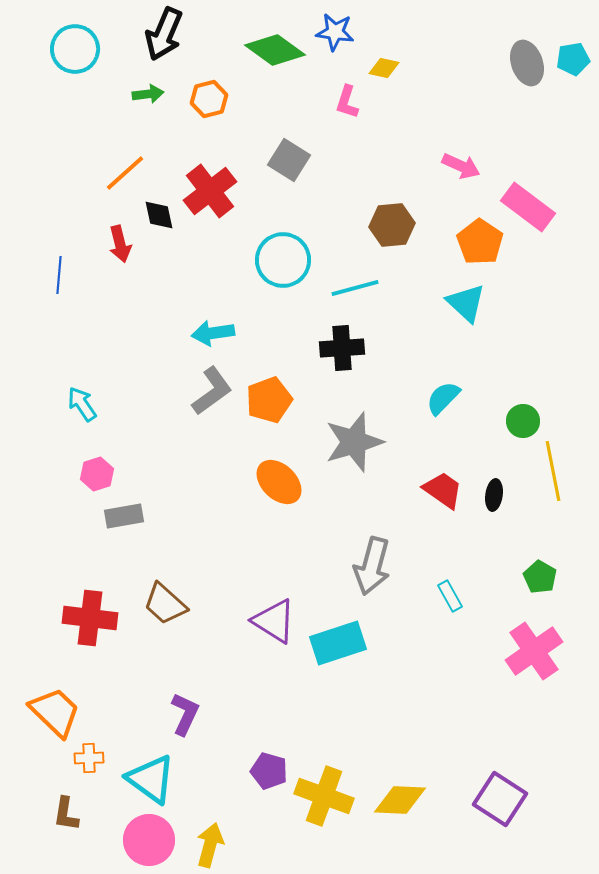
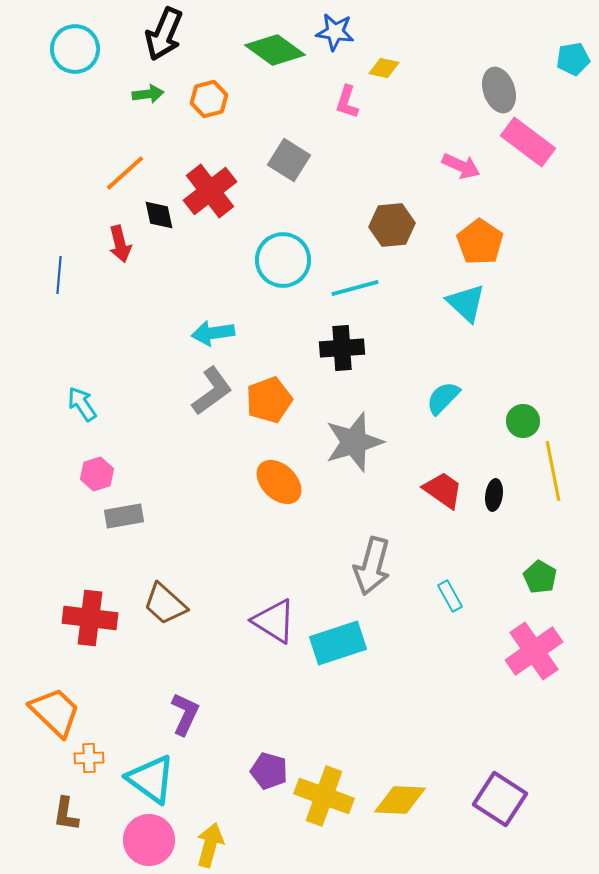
gray ellipse at (527, 63): moved 28 px left, 27 px down
pink rectangle at (528, 207): moved 65 px up
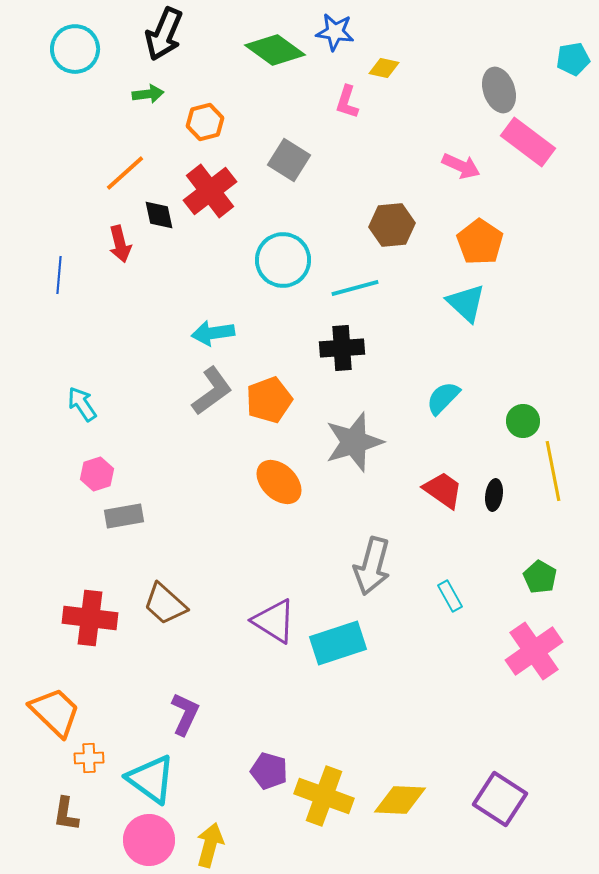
orange hexagon at (209, 99): moved 4 px left, 23 px down
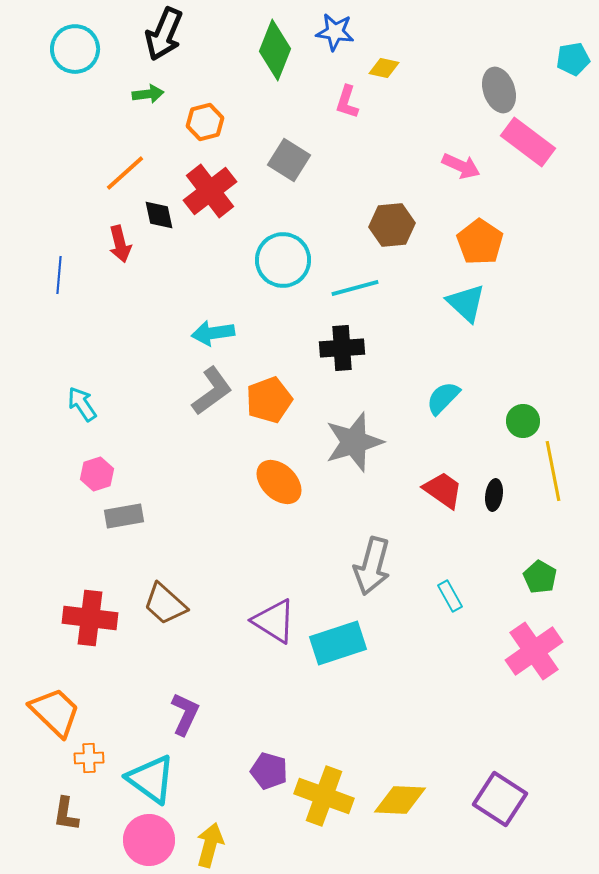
green diamond at (275, 50): rotated 76 degrees clockwise
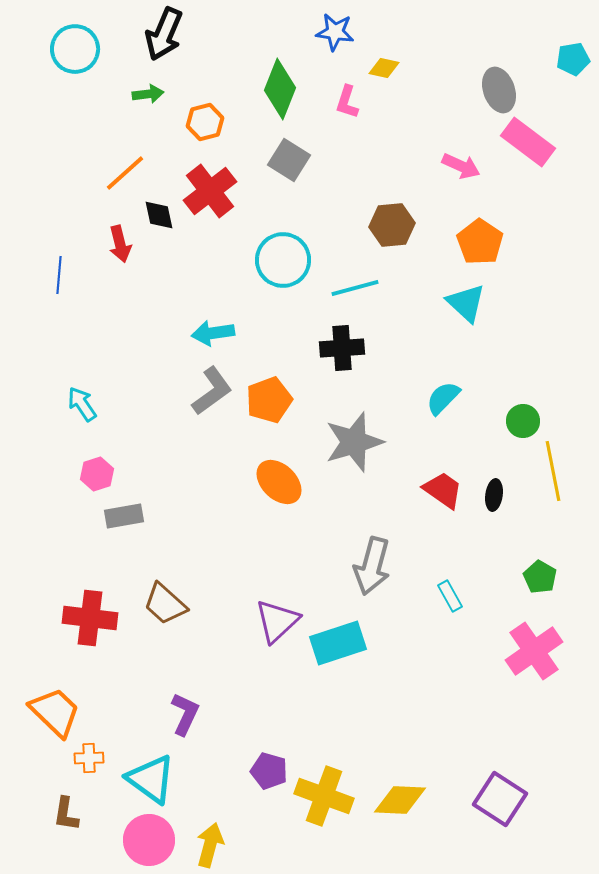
green diamond at (275, 50): moved 5 px right, 39 px down
purple triangle at (274, 621): moved 3 px right; rotated 45 degrees clockwise
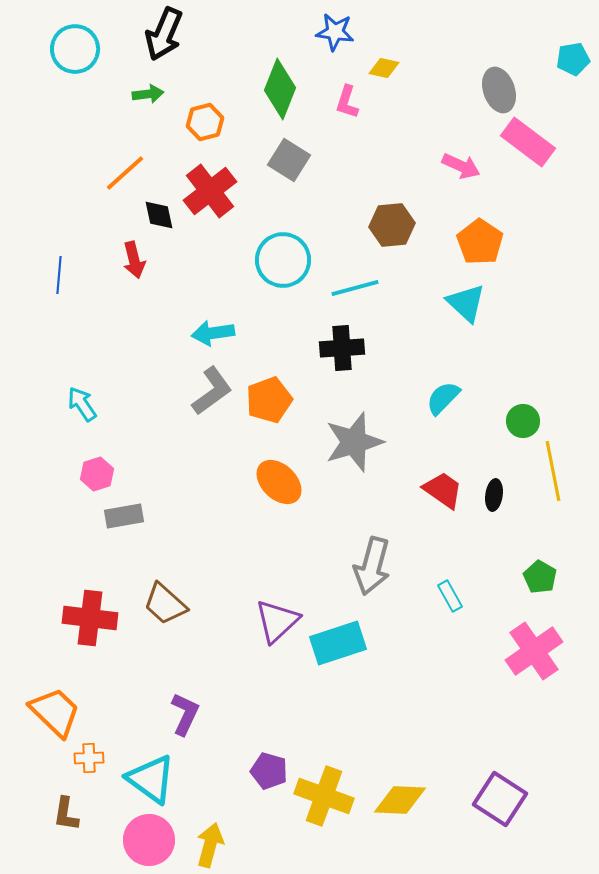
red arrow at (120, 244): moved 14 px right, 16 px down
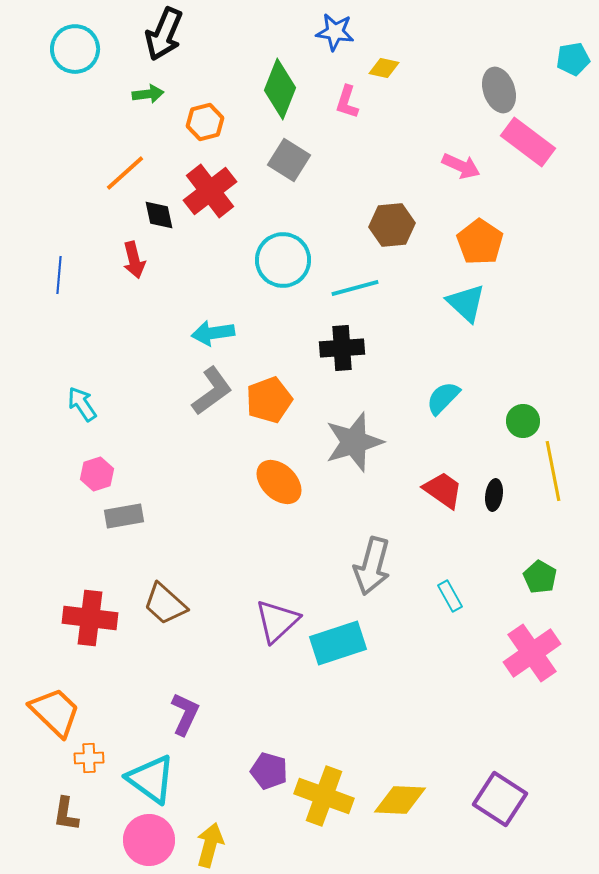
pink cross at (534, 651): moved 2 px left, 2 px down
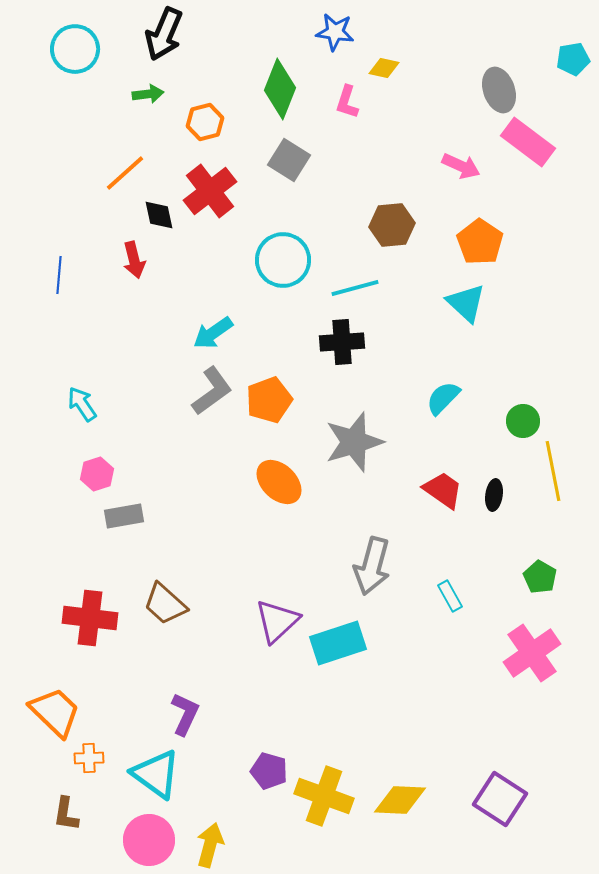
cyan arrow at (213, 333): rotated 27 degrees counterclockwise
black cross at (342, 348): moved 6 px up
cyan triangle at (151, 779): moved 5 px right, 5 px up
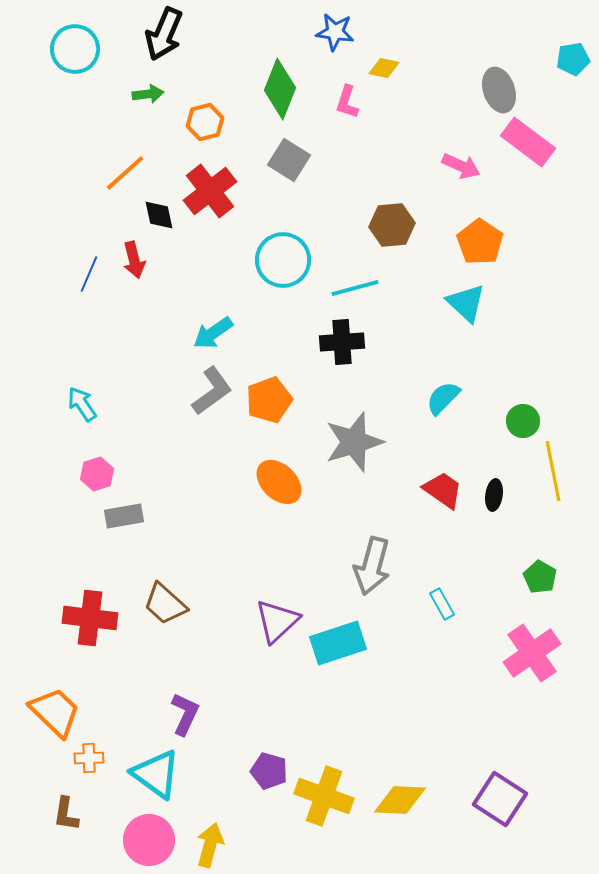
blue line at (59, 275): moved 30 px right, 1 px up; rotated 18 degrees clockwise
cyan rectangle at (450, 596): moved 8 px left, 8 px down
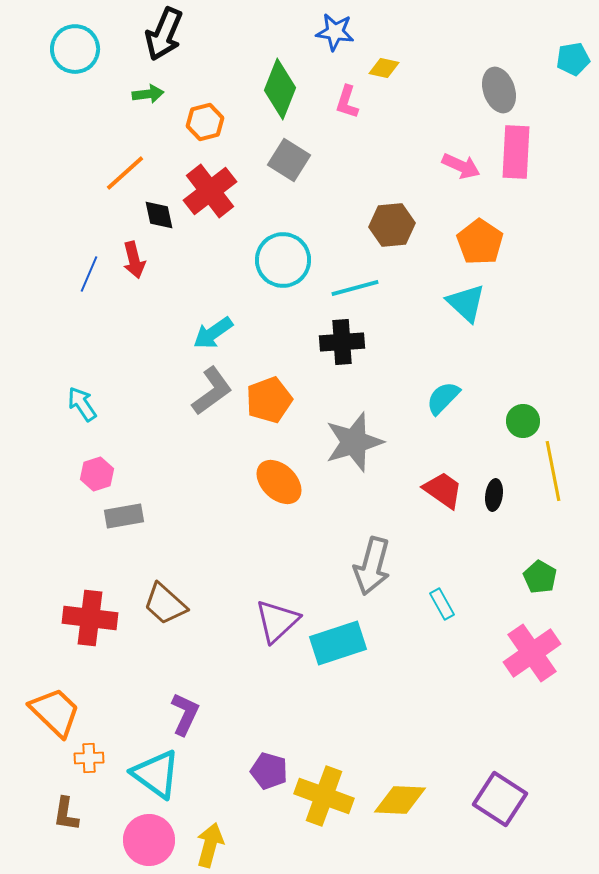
pink rectangle at (528, 142): moved 12 px left, 10 px down; rotated 56 degrees clockwise
